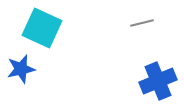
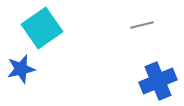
gray line: moved 2 px down
cyan square: rotated 30 degrees clockwise
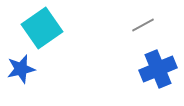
gray line: moved 1 px right; rotated 15 degrees counterclockwise
blue cross: moved 12 px up
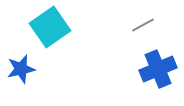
cyan square: moved 8 px right, 1 px up
